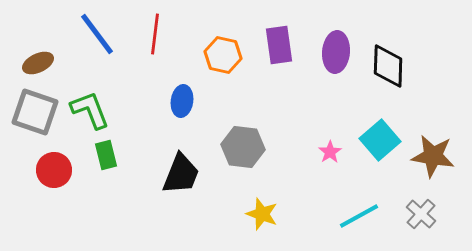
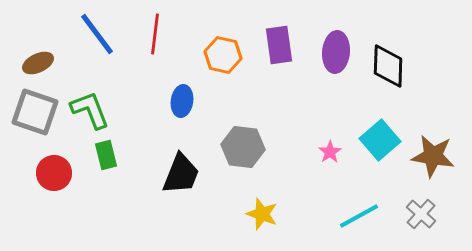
red circle: moved 3 px down
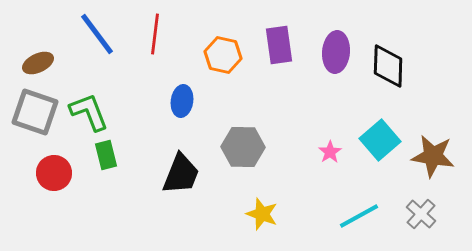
green L-shape: moved 1 px left, 2 px down
gray hexagon: rotated 6 degrees counterclockwise
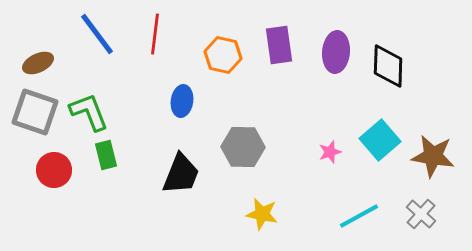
pink star: rotated 15 degrees clockwise
red circle: moved 3 px up
yellow star: rotated 8 degrees counterclockwise
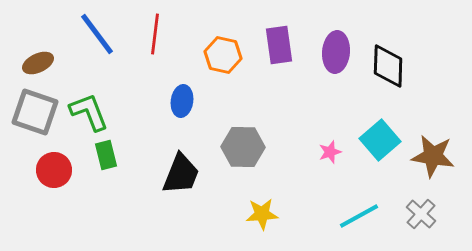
yellow star: rotated 16 degrees counterclockwise
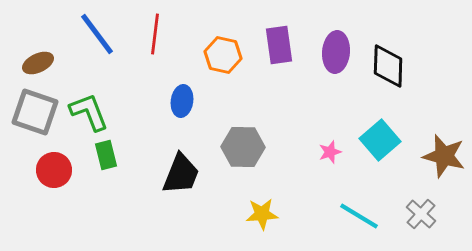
brown star: moved 11 px right; rotated 6 degrees clockwise
cyan line: rotated 60 degrees clockwise
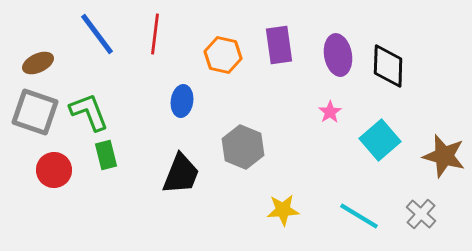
purple ellipse: moved 2 px right, 3 px down; rotated 15 degrees counterclockwise
gray hexagon: rotated 21 degrees clockwise
pink star: moved 40 px up; rotated 15 degrees counterclockwise
yellow star: moved 21 px right, 4 px up
